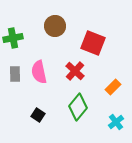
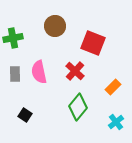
black square: moved 13 px left
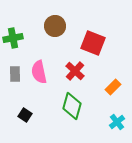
green diamond: moved 6 px left, 1 px up; rotated 24 degrees counterclockwise
cyan cross: moved 1 px right
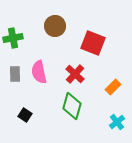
red cross: moved 3 px down
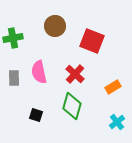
red square: moved 1 px left, 2 px up
gray rectangle: moved 1 px left, 4 px down
orange rectangle: rotated 14 degrees clockwise
black square: moved 11 px right; rotated 16 degrees counterclockwise
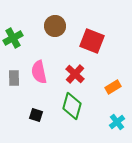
green cross: rotated 18 degrees counterclockwise
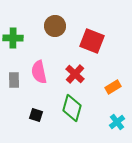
green cross: rotated 30 degrees clockwise
gray rectangle: moved 2 px down
green diamond: moved 2 px down
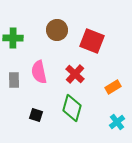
brown circle: moved 2 px right, 4 px down
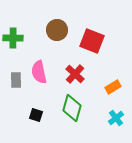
gray rectangle: moved 2 px right
cyan cross: moved 1 px left, 4 px up
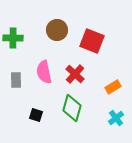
pink semicircle: moved 5 px right
